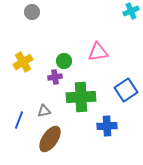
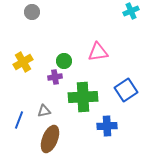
green cross: moved 2 px right
brown ellipse: rotated 12 degrees counterclockwise
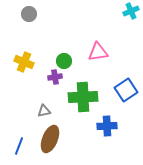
gray circle: moved 3 px left, 2 px down
yellow cross: moved 1 px right; rotated 36 degrees counterclockwise
blue line: moved 26 px down
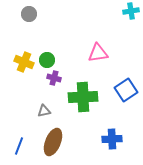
cyan cross: rotated 14 degrees clockwise
pink triangle: moved 1 px down
green circle: moved 17 px left, 1 px up
purple cross: moved 1 px left, 1 px down; rotated 24 degrees clockwise
blue cross: moved 5 px right, 13 px down
brown ellipse: moved 3 px right, 3 px down
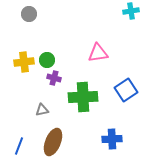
yellow cross: rotated 30 degrees counterclockwise
gray triangle: moved 2 px left, 1 px up
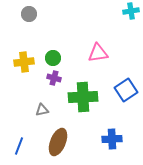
green circle: moved 6 px right, 2 px up
brown ellipse: moved 5 px right
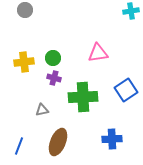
gray circle: moved 4 px left, 4 px up
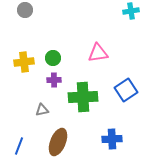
purple cross: moved 2 px down; rotated 16 degrees counterclockwise
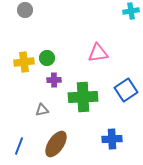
green circle: moved 6 px left
brown ellipse: moved 2 px left, 2 px down; rotated 12 degrees clockwise
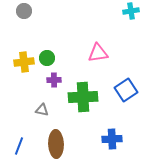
gray circle: moved 1 px left, 1 px down
gray triangle: rotated 24 degrees clockwise
brown ellipse: rotated 36 degrees counterclockwise
